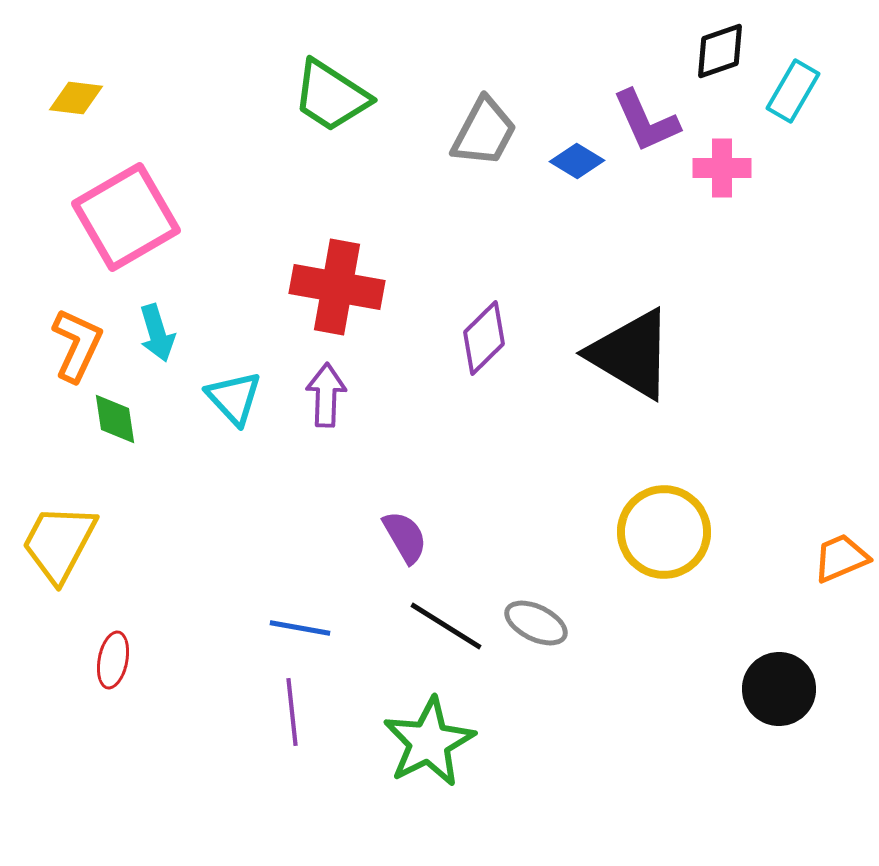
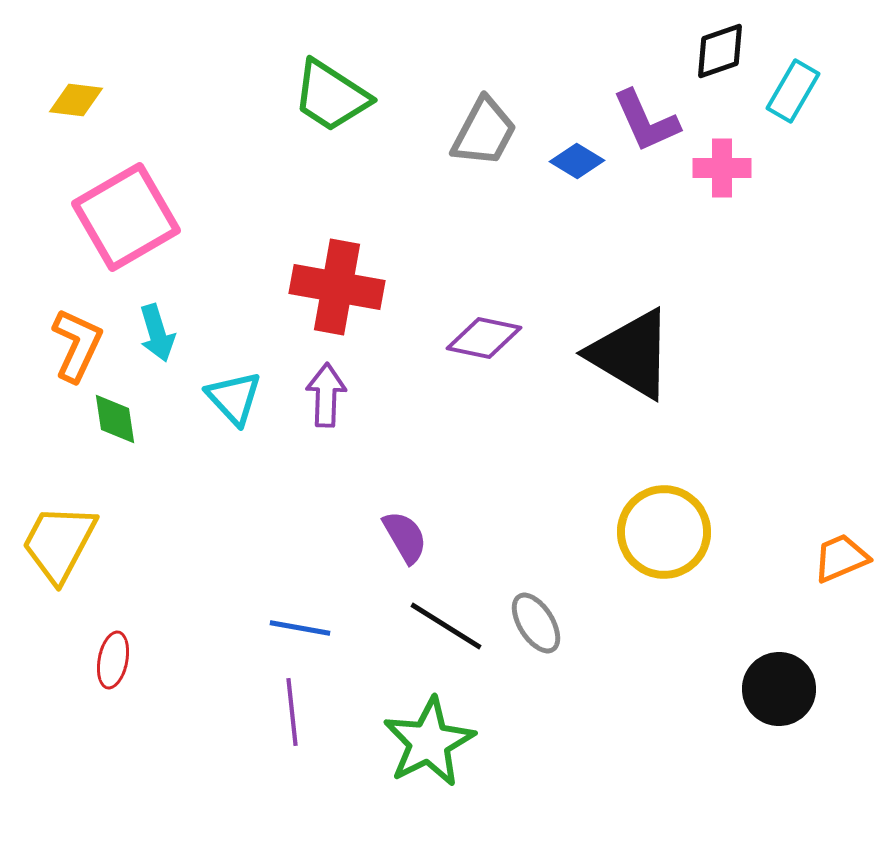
yellow diamond: moved 2 px down
purple diamond: rotated 56 degrees clockwise
gray ellipse: rotated 32 degrees clockwise
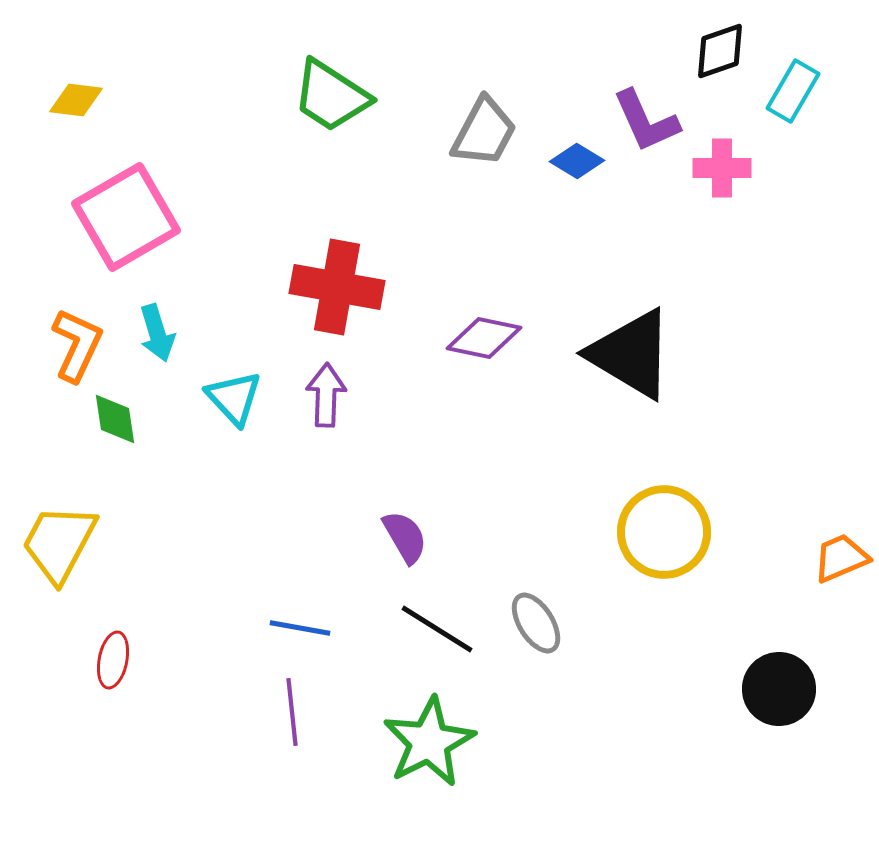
black line: moved 9 px left, 3 px down
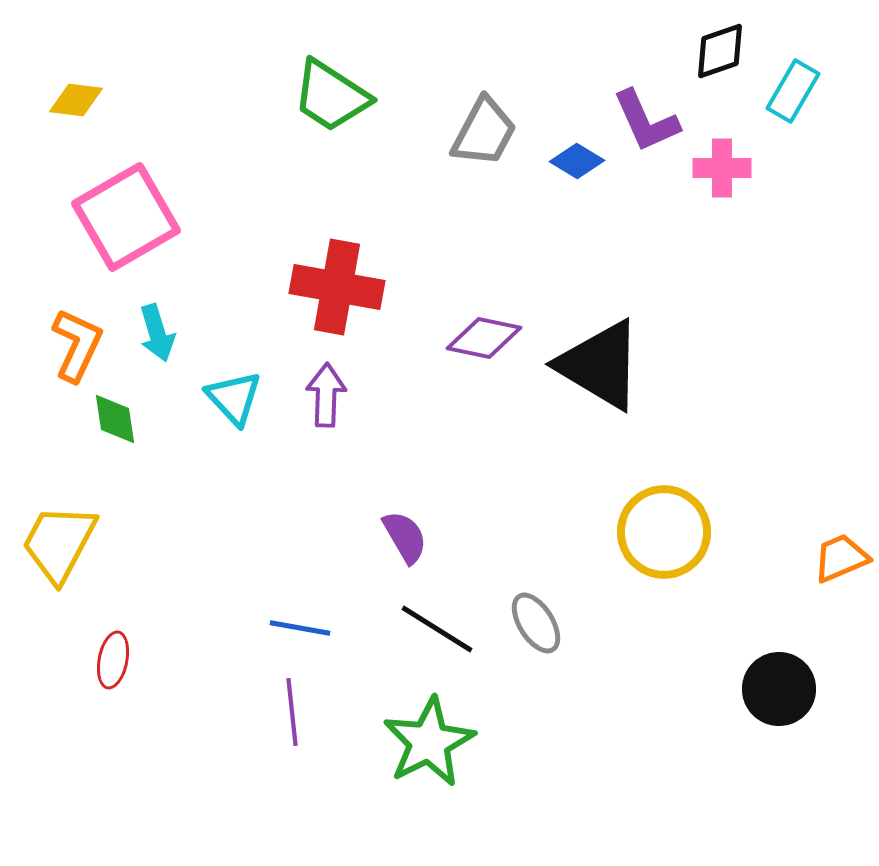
black triangle: moved 31 px left, 11 px down
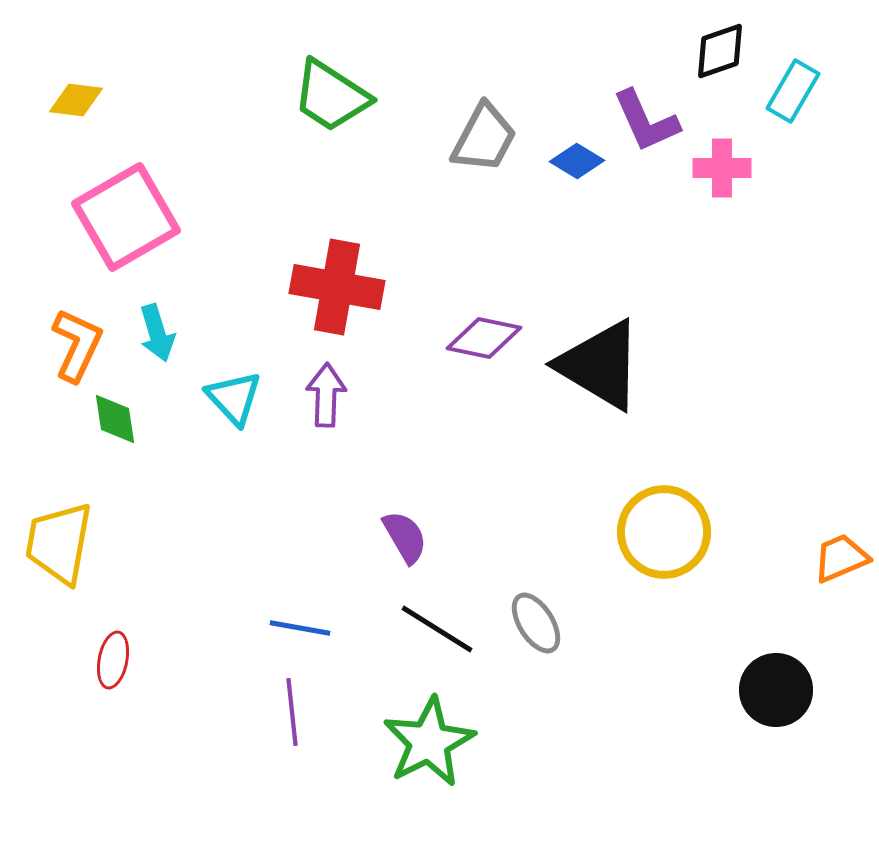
gray trapezoid: moved 6 px down
yellow trapezoid: rotated 18 degrees counterclockwise
black circle: moved 3 px left, 1 px down
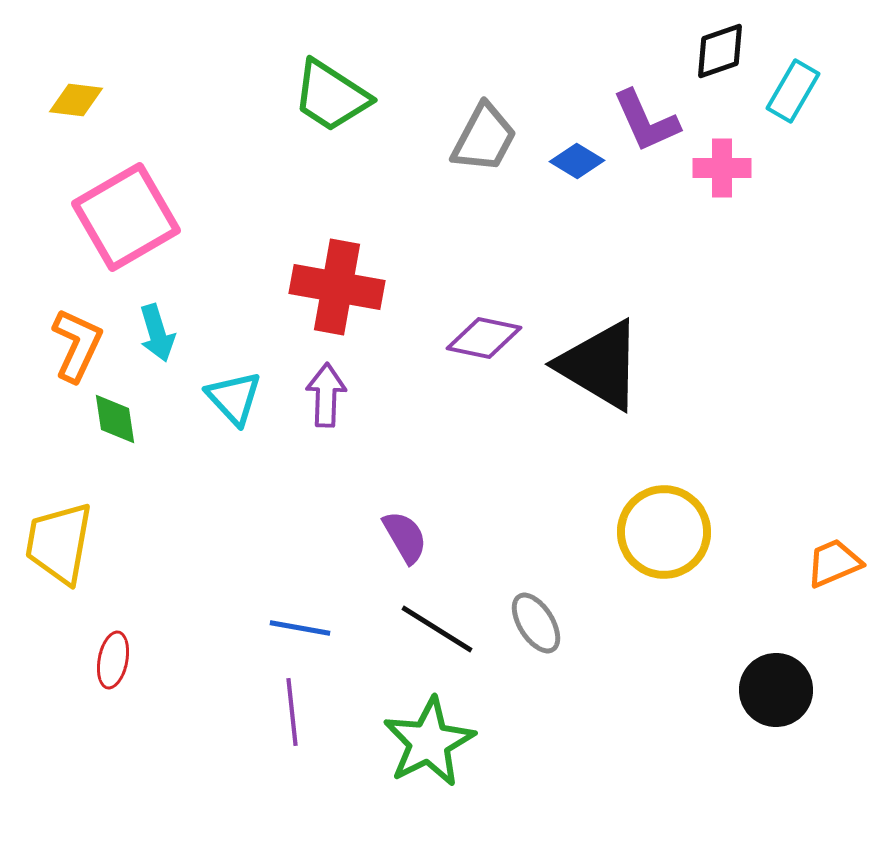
orange trapezoid: moved 7 px left, 5 px down
